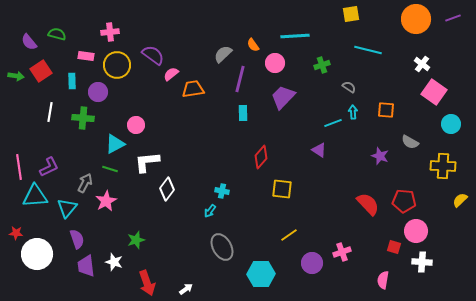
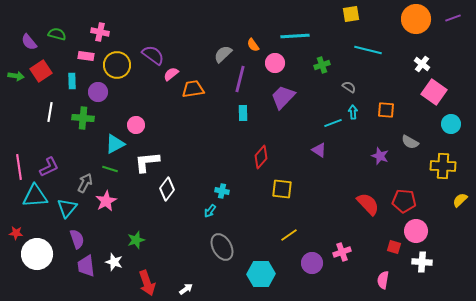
pink cross at (110, 32): moved 10 px left; rotated 18 degrees clockwise
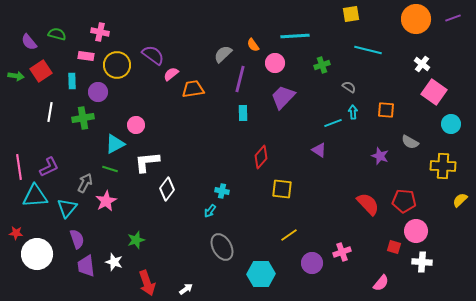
green cross at (83, 118): rotated 15 degrees counterclockwise
pink semicircle at (383, 280): moved 2 px left, 3 px down; rotated 150 degrees counterclockwise
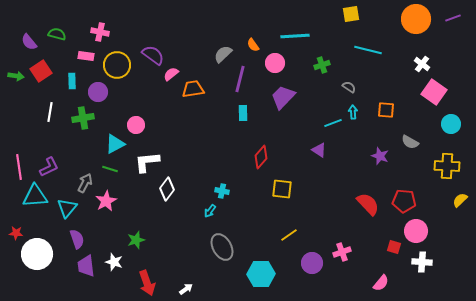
yellow cross at (443, 166): moved 4 px right
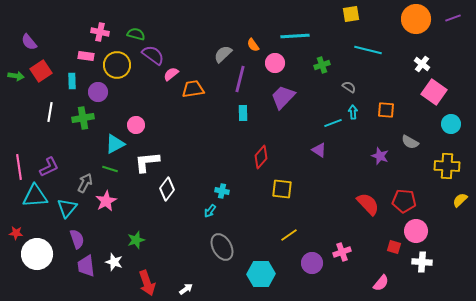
green semicircle at (57, 34): moved 79 px right
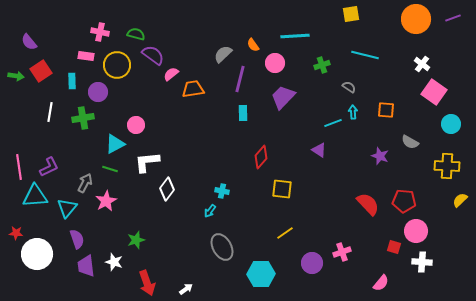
cyan line at (368, 50): moved 3 px left, 5 px down
yellow line at (289, 235): moved 4 px left, 2 px up
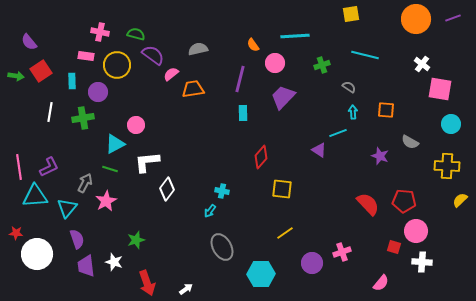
gray semicircle at (223, 54): moved 25 px left, 5 px up; rotated 30 degrees clockwise
pink square at (434, 92): moved 6 px right, 3 px up; rotated 25 degrees counterclockwise
cyan line at (333, 123): moved 5 px right, 10 px down
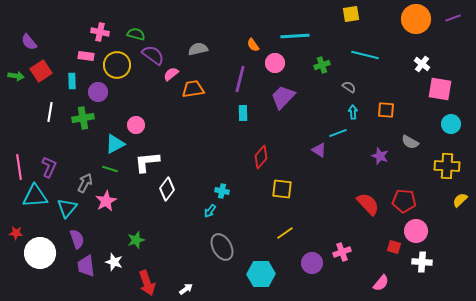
purple L-shape at (49, 167): rotated 40 degrees counterclockwise
white circle at (37, 254): moved 3 px right, 1 px up
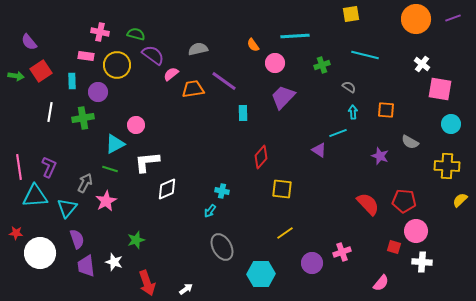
purple line at (240, 79): moved 16 px left, 2 px down; rotated 68 degrees counterclockwise
white diamond at (167, 189): rotated 30 degrees clockwise
